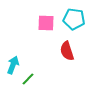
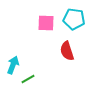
green line: rotated 16 degrees clockwise
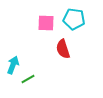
red semicircle: moved 4 px left, 2 px up
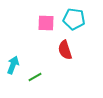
red semicircle: moved 2 px right, 1 px down
green line: moved 7 px right, 2 px up
